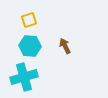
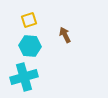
brown arrow: moved 11 px up
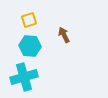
brown arrow: moved 1 px left
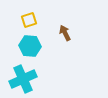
brown arrow: moved 1 px right, 2 px up
cyan cross: moved 1 px left, 2 px down; rotated 8 degrees counterclockwise
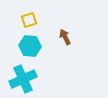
brown arrow: moved 4 px down
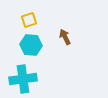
cyan hexagon: moved 1 px right, 1 px up
cyan cross: rotated 16 degrees clockwise
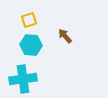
brown arrow: moved 1 px up; rotated 14 degrees counterclockwise
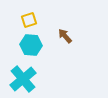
cyan cross: rotated 32 degrees counterclockwise
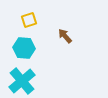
cyan hexagon: moved 7 px left, 3 px down
cyan cross: moved 1 px left, 2 px down
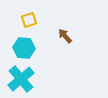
cyan cross: moved 1 px left, 2 px up
